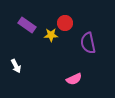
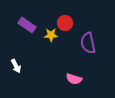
pink semicircle: rotated 42 degrees clockwise
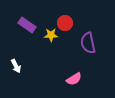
pink semicircle: rotated 49 degrees counterclockwise
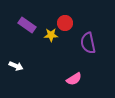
white arrow: rotated 40 degrees counterclockwise
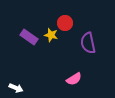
purple rectangle: moved 2 px right, 12 px down
yellow star: rotated 16 degrees clockwise
white arrow: moved 22 px down
